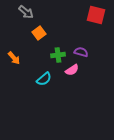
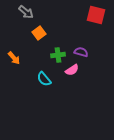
cyan semicircle: rotated 91 degrees clockwise
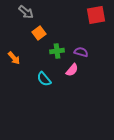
red square: rotated 24 degrees counterclockwise
green cross: moved 1 px left, 4 px up
pink semicircle: rotated 16 degrees counterclockwise
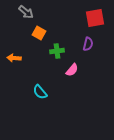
red square: moved 1 px left, 3 px down
orange square: rotated 24 degrees counterclockwise
purple semicircle: moved 7 px right, 8 px up; rotated 88 degrees clockwise
orange arrow: rotated 136 degrees clockwise
cyan semicircle: moved 4 px left, 13 px down
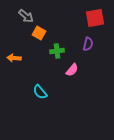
gray arrow: moved 4 px down
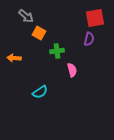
purple semicircle: moved 1 px right, 5 px up
pink semicircle: rotated 56 degrees counterclockwise
cyan semicircle: rotated 84 degrees counterclockwise
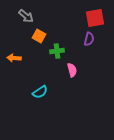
orange square: moved 3 px down
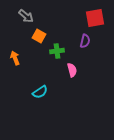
purple semicircle: moved 4 px left, 2 px down
orange arrow: moved 1 px right; rotated 64 degrees clockwise
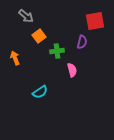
red square: moved 3 px down
orange square: rotated 24 degrees clockwise
purple semicircle: moved 3 px left, 1 px down
